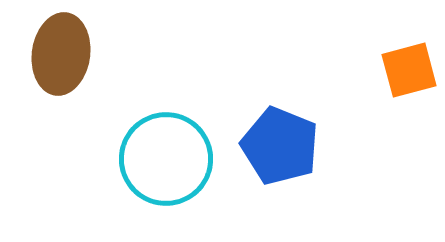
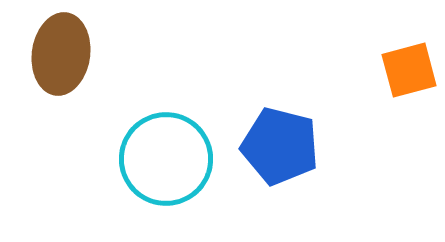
blue pentagon: rotated 8 degrees counterclockwise
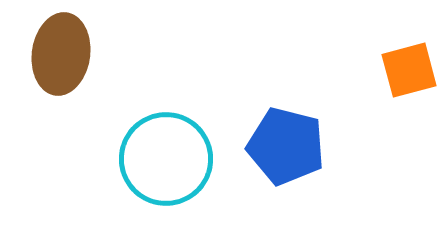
blue pentagon: moved 6 px right
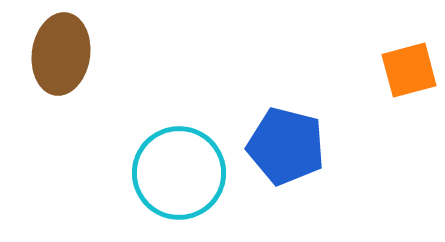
cyan circle: moved 13 px right, 14 px down
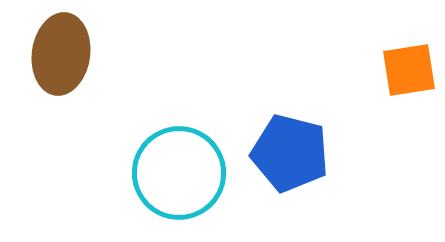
orange square: rotated 6 degrees clockwise
blue pentagon: moved 4 px right, 7 px down
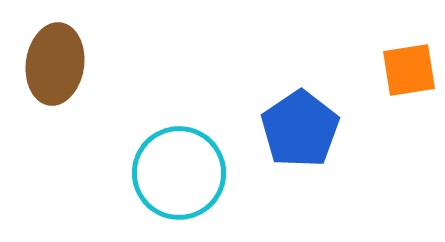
brown ellipse: moved 6 px left, 10 px down
blue pentagon: moved 10 px right, 24 px up; rotated 24 degrees clockwise
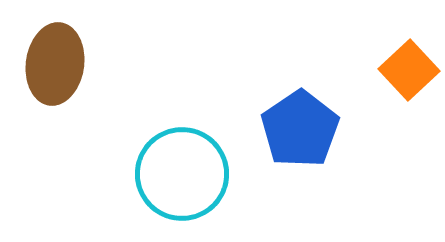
orange square: rotated 34 degrees counterclockwise
cyan circle: moved 3 px right, 1 px down
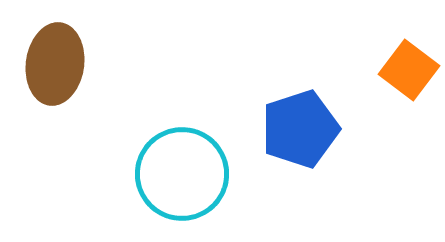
orange square: rotated 10 degrees counterclockwise
blue pentagon: rotated 16 degrees clockwise
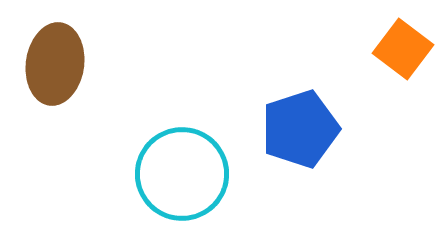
orange square: moved 6 px left, 21 px up
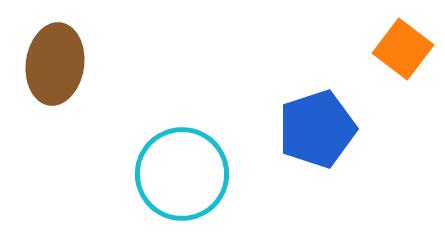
blue pentagon: moved 17 px right
